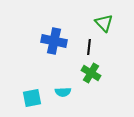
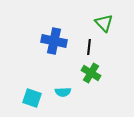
cyan square: rotated 30 degrees clockwise
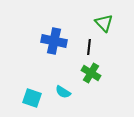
cyan semicircle: rotated 35 degrees clockwise
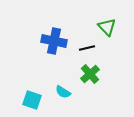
green triangle: moved 3 px right, 4 px down
black line: moved 2 px left, 1 px down; rotated 70 degrees clockwise
green cross: moved 1 px left, 1 px down; rotated 18 degrees clockwise
cyan square: moved 2 px down
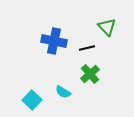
cyan square: rotated 24 degrees clockwise
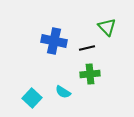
green cross: rotated 36 degrees clockwise
cyan square: moved 2 px up
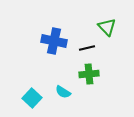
green cross: moved 1 px left
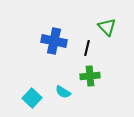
black line: rotated 63 degrees counterclockwise
green cross: moved 1 px right, 2 px down
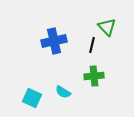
blue cross: rotated 25 degrees counterclockwise
black line: moved 5 px right, 3 px up
green cross: moved 4 px right
cyan square: rotated 18 degrees counterclockwise
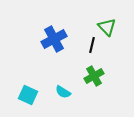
blue cross: moved 2 px up; rotated 15 degrees counterclockwise
green cross: rotated 24 degrees counterclockwise
cyan square: moved 4 px left, 3 px up
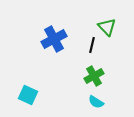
cyan semicircle: moved 33 px right, 10 px down
